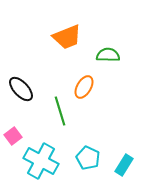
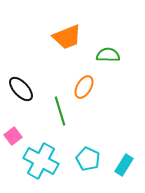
cyan pentagon: moved 1 px down
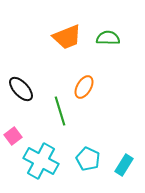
green semicircle: moved 17 px up
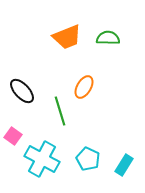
black ellipse: moved 1 px right, 2 px down
pink square: rotated 18 degrees counterclockwise
cyan cross: moved 1 px right, 2 px up
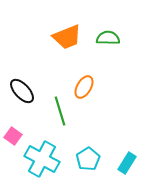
cyan pentagon: rotated 15 degrees clockwise
cyan rectangle: moved 3 px right, 2 px up
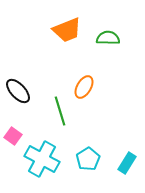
orange trapezoid: moved 7 px up
black ellipse: moved 4 px left
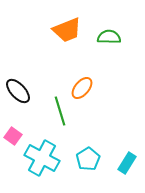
green semicircle: moved 1 px right, 1 px up
orange ellipse: moved 2 px left, 1 px down; rotated 10 degrees clockwise
cyan cross: moved 1 px up
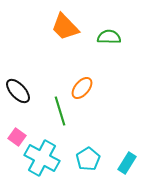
orange trapezoid: moved 2 px left, 3 px up; rotated 68 degrees clockwise
pink square: moved 4 px right, 1 px down
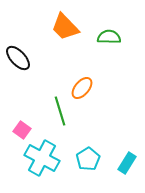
black ellipse: moved 33 px up
pink square: moved 5 px right, 7 px up
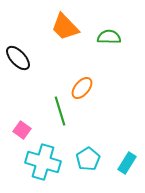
cyan cross: moved 1 px right, 4 px down; rotated 12 degrees counterclockwise
